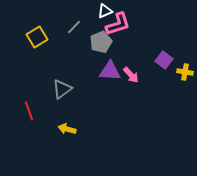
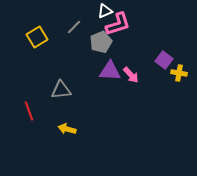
yellow cross: moved 6 px left, 1 px down
gray triangle: moved 1 px left, 1 px down; rotated 30 degrees clockwise
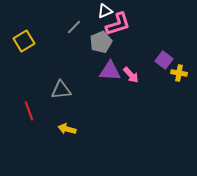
yellow square: moved 13 px left, 4 px down
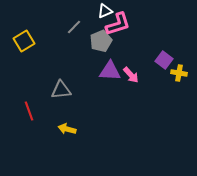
gray pentagon: moved 1 px up
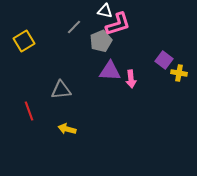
white triangle: rotated 35 degrees clockwise
pink arrow: moved 4 px down; rotated 36 degrees clockwise
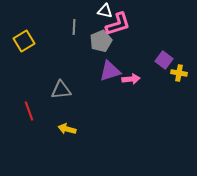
gray line: rotated 42 degrees counterclockwise
purple triangle: rotated 20 degrees counterclockwise
pink arrow: rotated 90 degrees counterclockwise
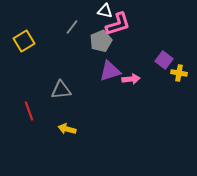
gray line: moved 2 px left; rotated 35 degrees clockwise
